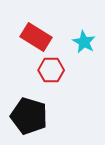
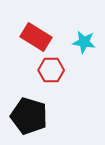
cyan star: rotated 20 degrees counterclockwise
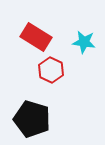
red hexagon: rotated 25 degrees clockwise
black pentagon: moved 3 px right, 3 px down
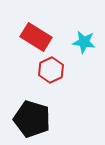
red hexagon: rotated 10 degrees clockwise
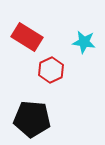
red rectangle: moved 9 px left
black pentagon: rotated 12 degrees counterclockwise
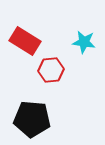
red rectangle: moved 2 px left, 4 px down
red hexagon: rotated 20 degrees clockwise
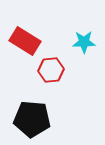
cyan star: rotated 10 degrees counterclockwise
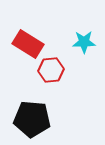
red rectangle: moved 3 px right, 3 px down
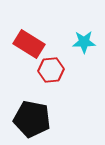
red rectangle: moved 1 px right
black pentagon: rotated 6 degrees clockwise
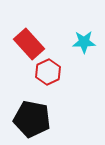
red rectangle: rotated 16 degrees clockwise
red hexagon: moved 3 px left, 2 px down; rotated 20 degrees counterclockwise
